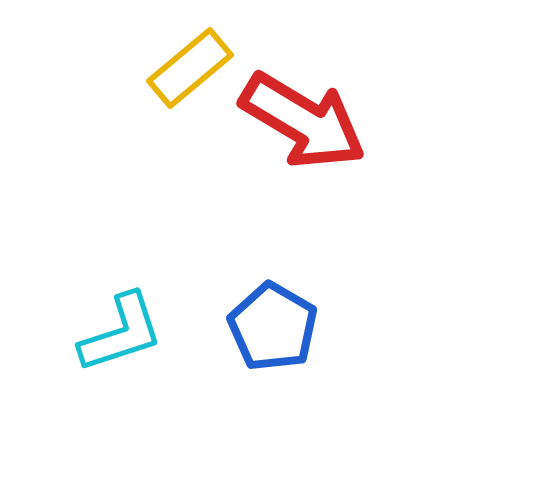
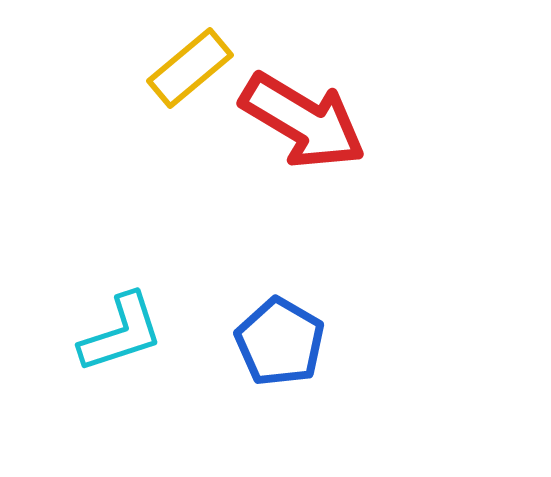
blue pentagon: moved 7 px right, 15 px down
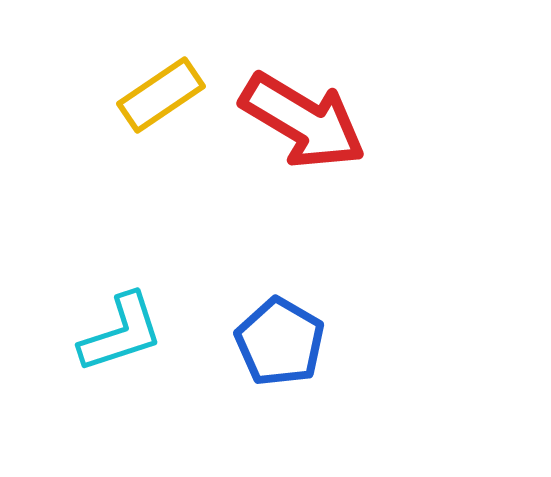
yellow rectangle: moved 29 px left, 27 px down; rotated 6 degrees clockwise
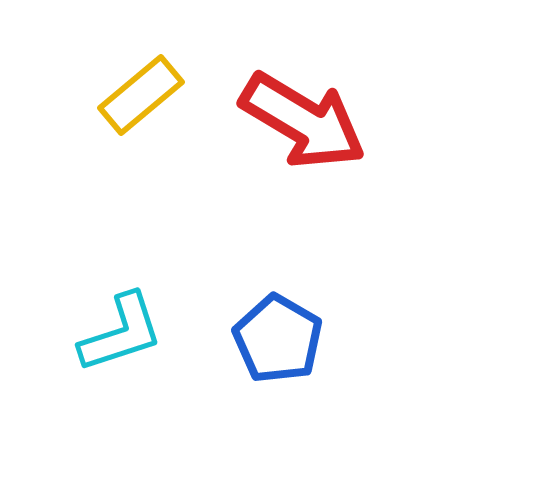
yellow rectangle: moved 20 px left; rotated 6 degrees counterclockwise
blue pentagon: moved 2 px left, 3 px up
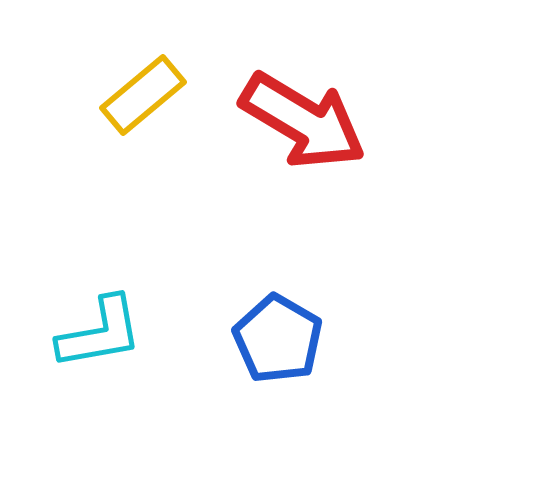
yellow rectangle: moved 2 px right
cyan L-shape: moved 21 px left; rotated 8 degrees clockwise
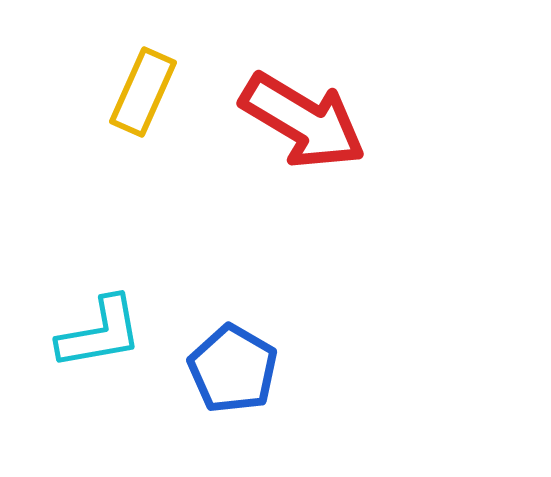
yellow rectangle: moved 3 px up; rotated 26 degrees counterclockwise
blue pentagon: moved 45 px left, 30 px down
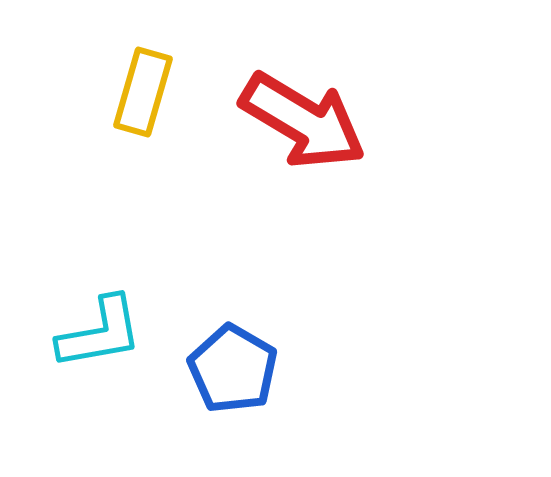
yellow rectangle: rotated 8 degrees counterclockwise
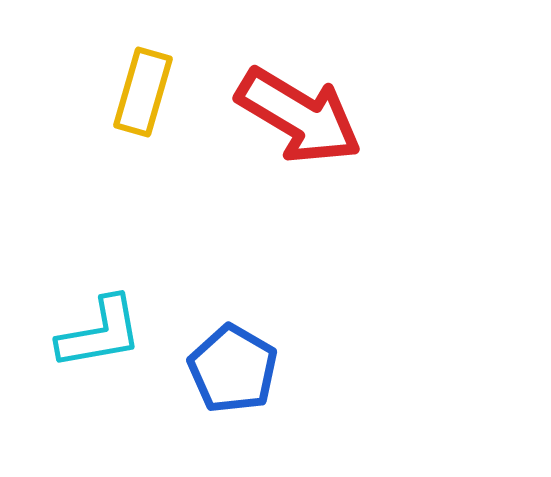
red arrow: moved 4 px left, 5 px up
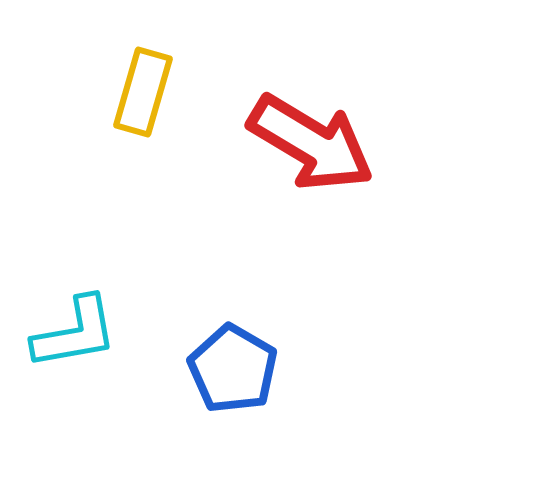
red arrow: moved 12 px right, 27 px down
cyan L-shape: moved 25 px left
